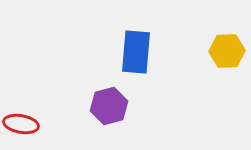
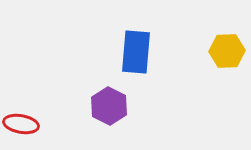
purple hexagon: rotated 18 degrees counterclockwise
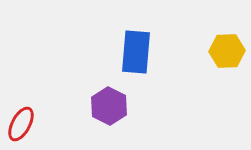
red ellipse: rotated 72 degrees counterclockwise
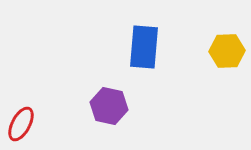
blue rectangle: moved 8 px right, 5 px up
purple hexagon: rotated 15 degrees counterclockwise
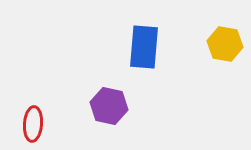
yellow hexagon: moved 2 px left, 7 px up; rotated 12 degrees clockwise
red ellipse: moved 12 px right; rotated 24 degrees counterclockwise
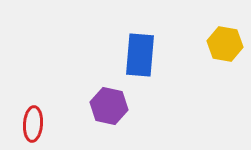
blue rectangle: moved 4 px left, 8 px down
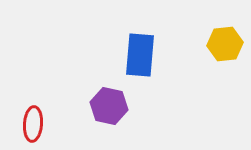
yellow hexagon: rotated 16 degrees counterclockwise
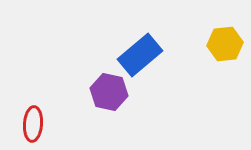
blue rectangle: rotated 45 degrees clockwise
purple hexagon: moved 14 px up
